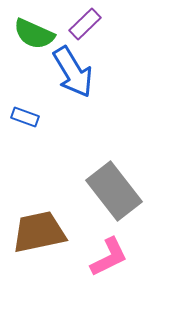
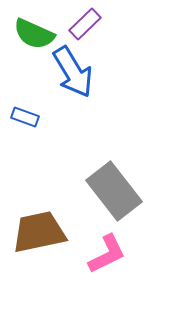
pink L-shape: moved 2 px left, 3 px up
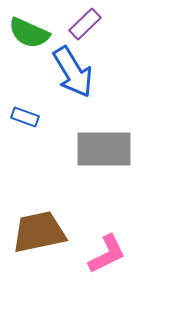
green semicircle: moved 5 px left, 1 px up
gray rectangle: moved 10 px left, 42 px up; rotated 52 degrees counterclockwise
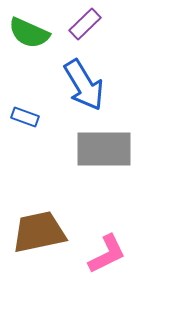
blue arrow: moved 11 px right, 13 px down
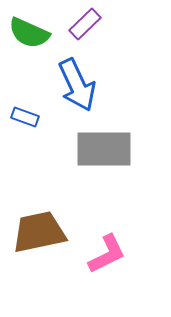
blue arrow: moved 7 px left; rotated 6 degrees clockwise
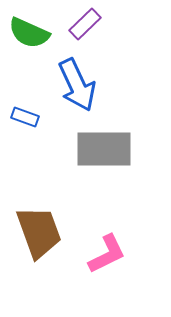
brown trapezoid: rotated 82 degrees clockwise
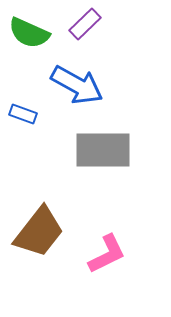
blue arrow: rotated 36 degrees counterclockwise
blue rectangle: moved 2 px left, 3 px up
gray rectangle: moved 1 px left, 1 px down
brown trapezoid: rotated 58 degrees clockwise
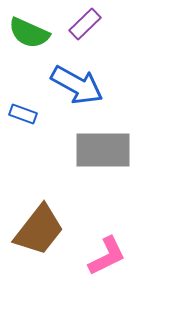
brown trapezoid: moved 2 px up
pink L-shape: moved 2 px down
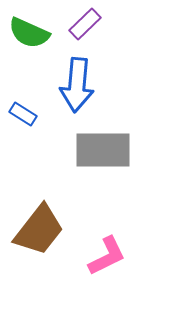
blue arrow: rotated 66 degrees clockwise
blue rectangle: rotated 12 degrees clockwise
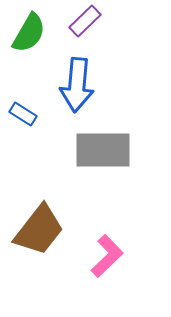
purple rectangle: moved 3 px up
green semicircle: rotated 84 degrees counterclockwise
pink L-shape: rotated 18 degrees counterclockwise
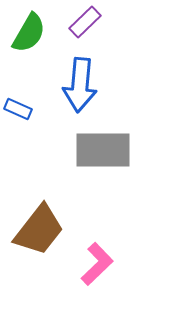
purple rectangle: moved 1 px down
blue arrow: moved 3 px right
blue rectangle: moved 5 px left, 5 px up; rotated 8 degrees counterclockwise
pink L-shape: moved 10 px left, 8 px down
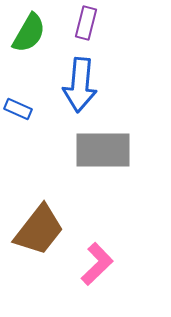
purple rectangle: moved 1 px right, 1 px down; rotated 32 degrees counterclockwise
